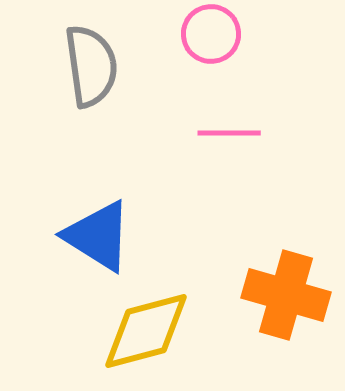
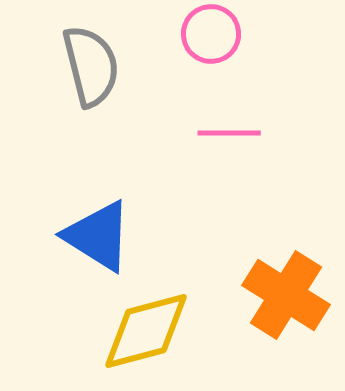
gray semicircle: rotated 6 degrees counterclockwise
orange cross: rotated 16 degrees clockwise
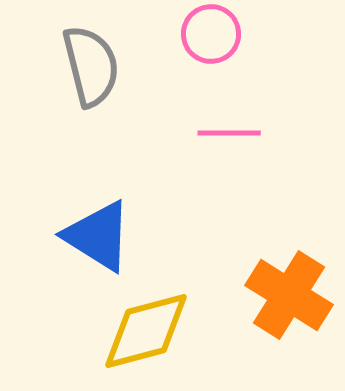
orange cross: moved 3 px right
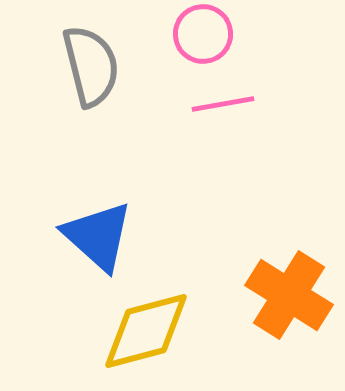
pink circle: moved 8 px left
pink line: moved 6 px left, 29 px up; rotated 10 degrees counterclockwise
blue triangle: rotated 10 degrees clockwise
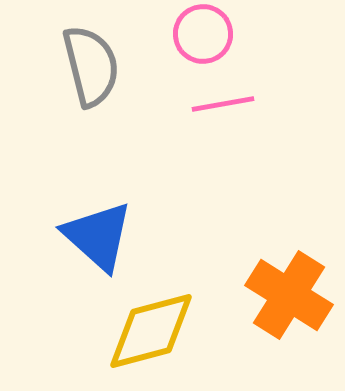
yellow diamond: moved 5 px right
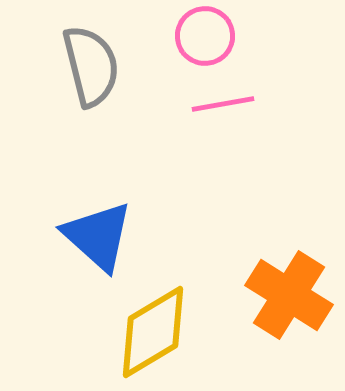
pink circle: moved 2 px right, 2 px down
yellow diamond: moved 2 px right, 1 px down; rotated 16 degrees counterclockwise
